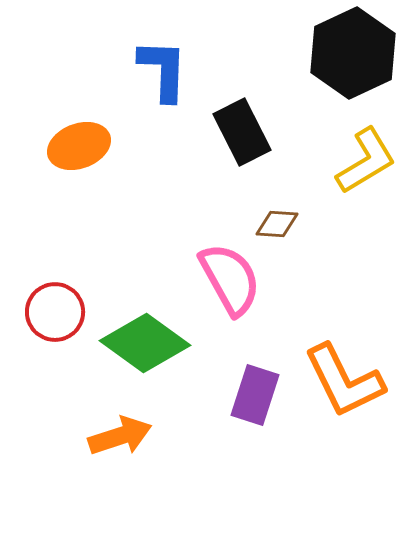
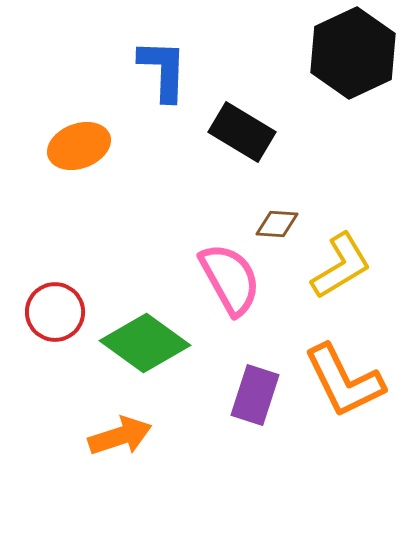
black rectangle: rotated 32 degrees counterclockwise
yellow L-shape: moved 25 px left, 105 px down
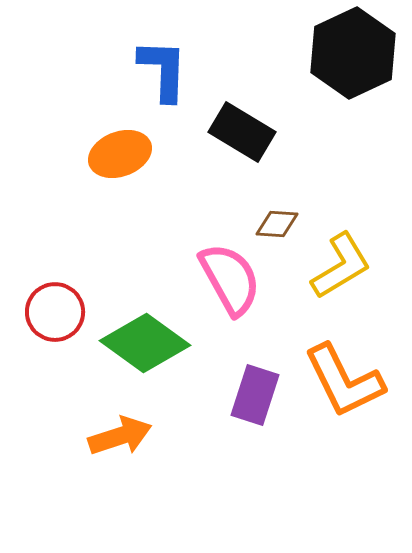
orange ellipse: moved 41 px right, 8 px down
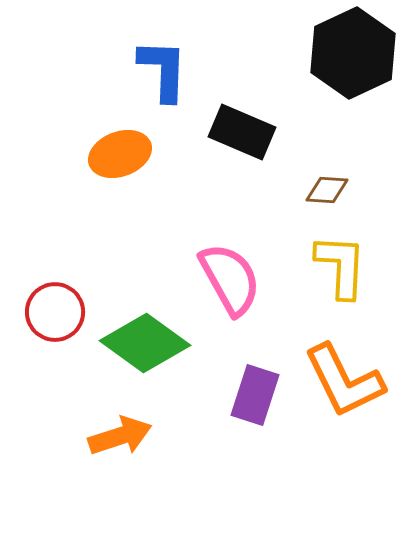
black rectangle: rotated 8 degrees counterclockwise
brown diamond: moved 50 px right, 34 px up
yellow L-shape: rotated 56 degrees counterclockwise
